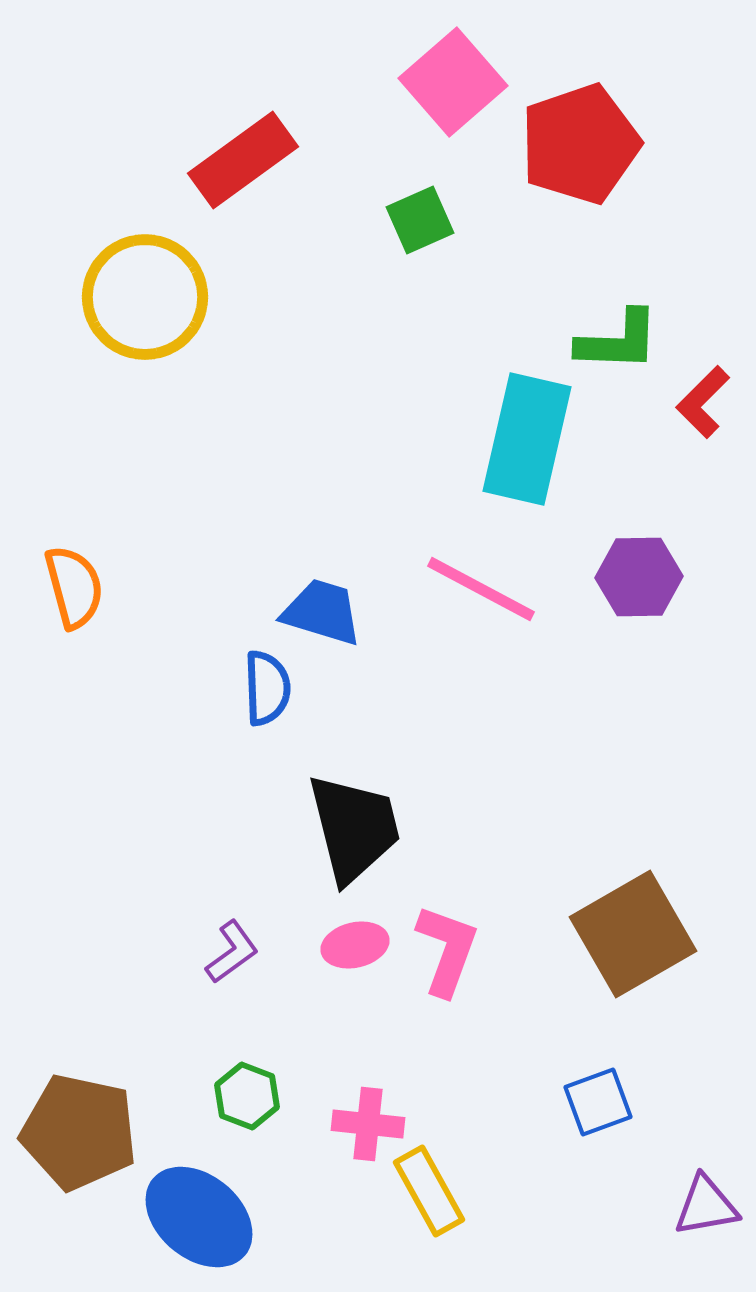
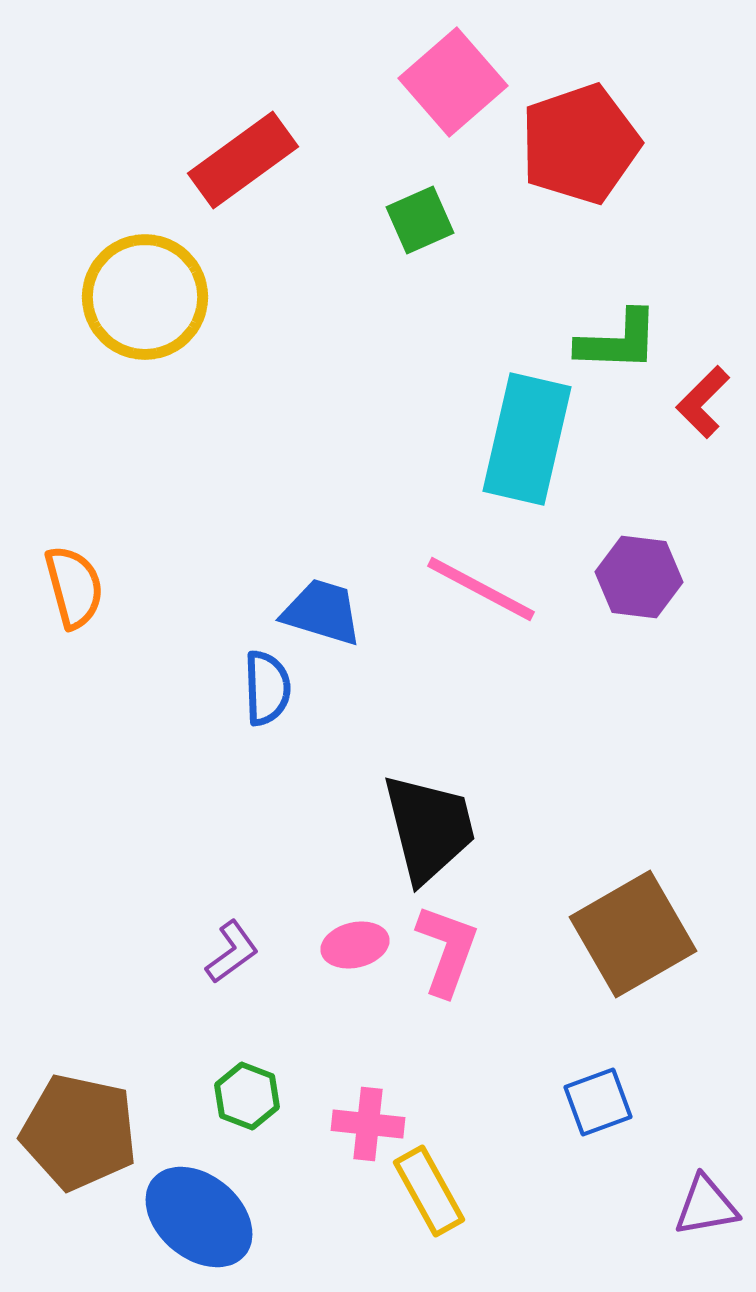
purple hexagon: rotated 8 degrees clockwise
black trapezoid: moved 75 px right
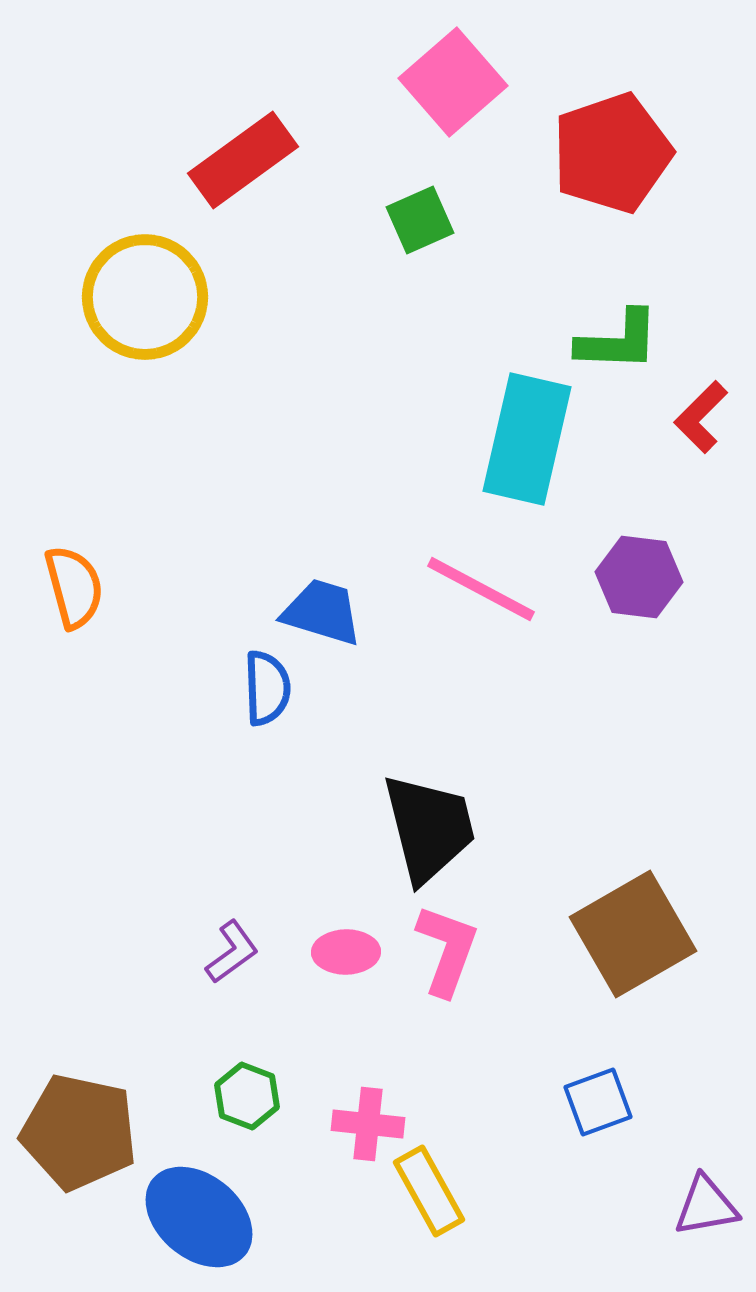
red pentagon: moved 32 px right, 9 px down
red L-shape: moved 2 px left, 15 px down
pink ellipse: moved 9 px left, 7 px down; rotated 12 degrees clockwise
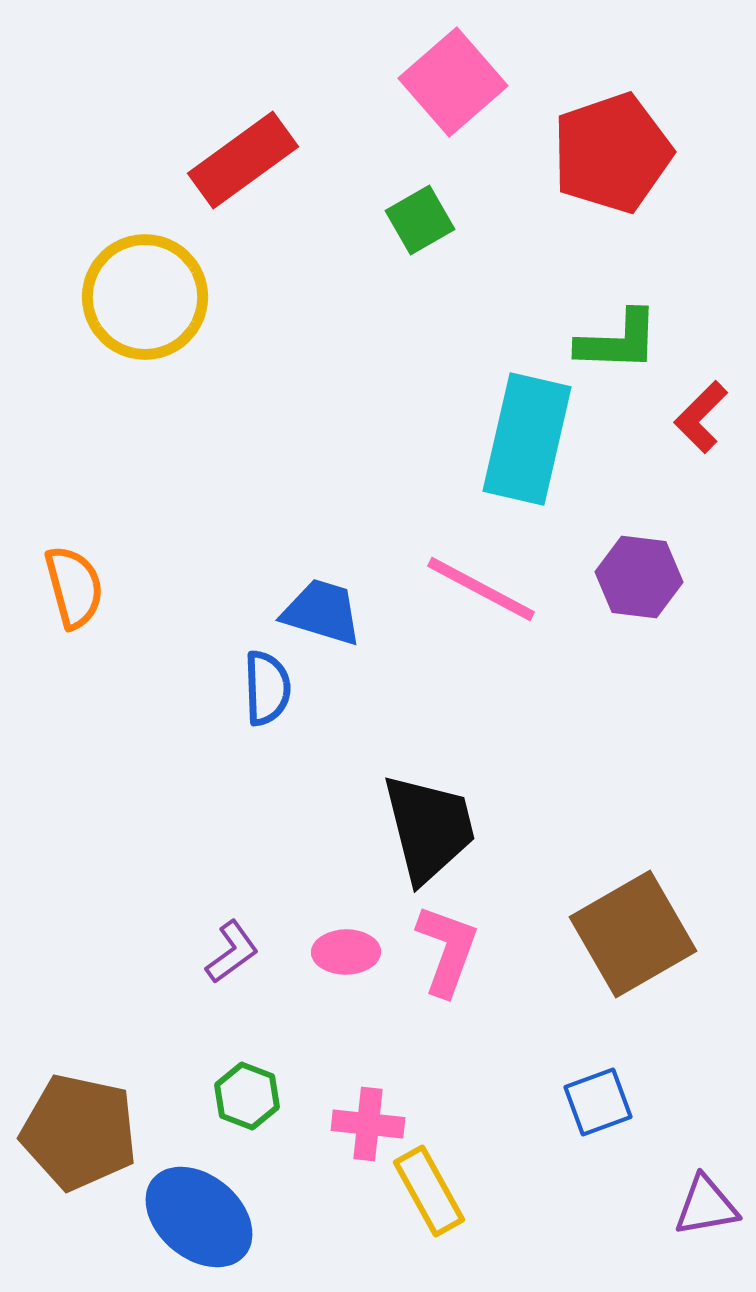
green square: rotated 6 degrees counterclockwise
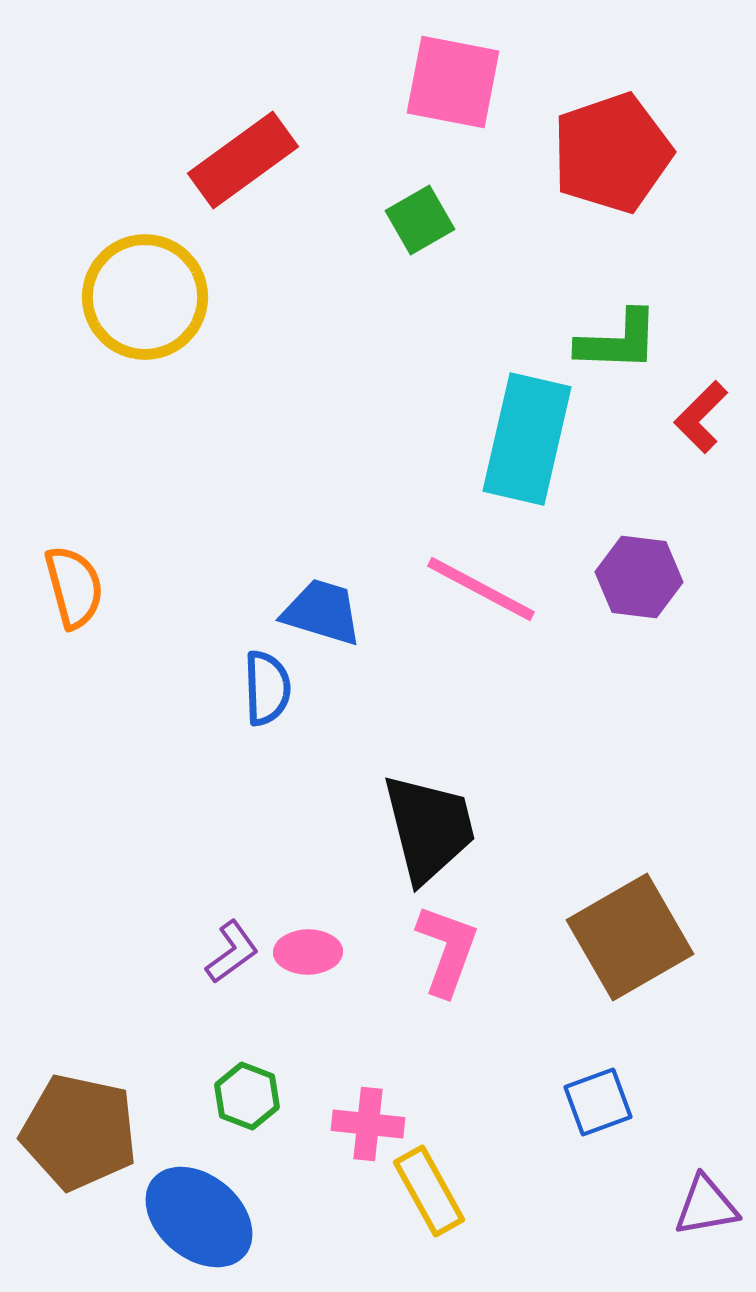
pink square: rotated 38 degrees counterclockwise
brown square: moved 3 px left, 3 px down
pink ellipse: moved 38 px left
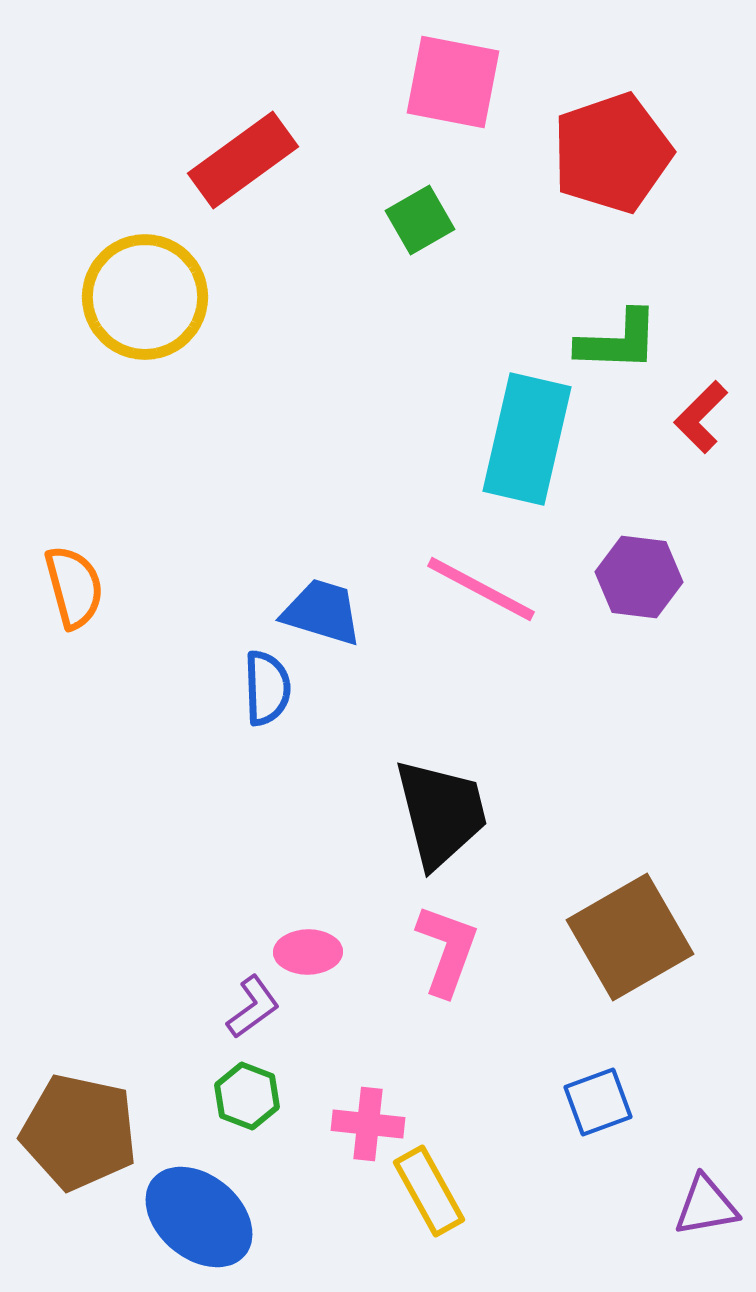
black trapezoid: moved 12 px right, 15 px up
purple L-shape: moved 21 px right, 55 px down
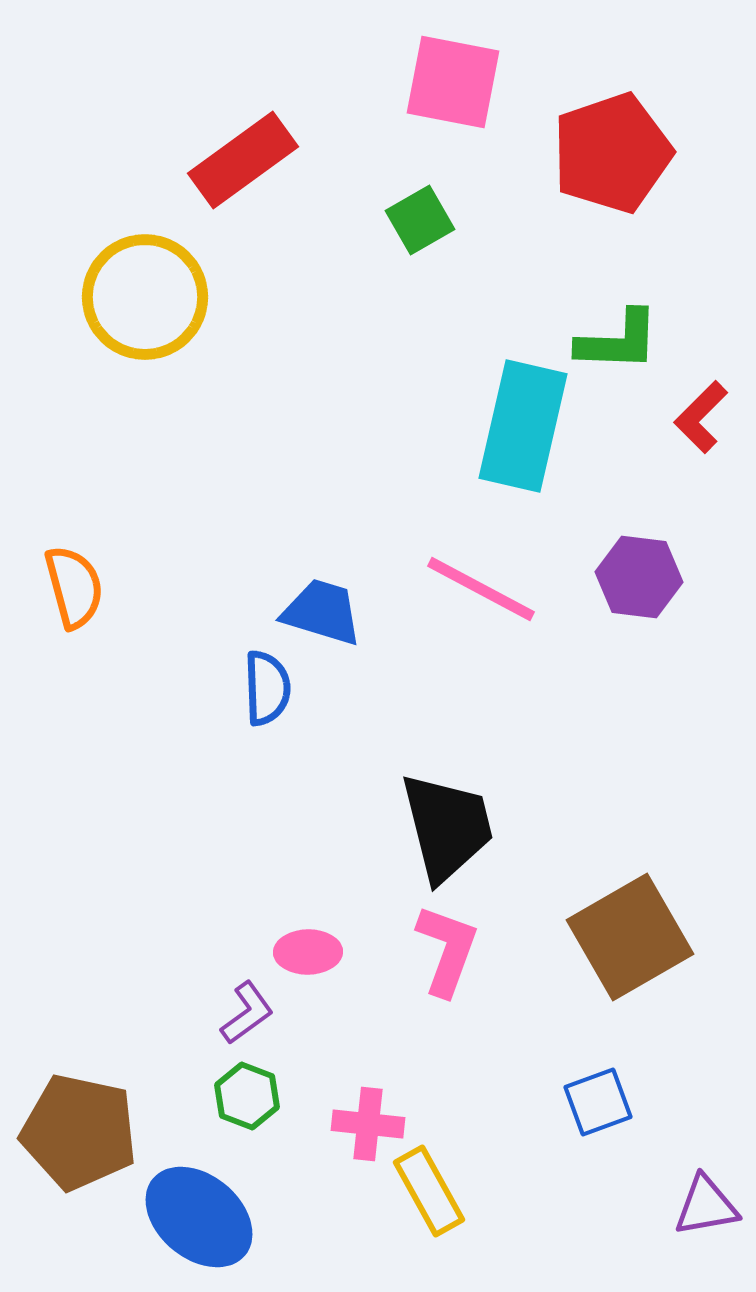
cyan rectangle: moved 4 px left, 13 px up
black trapezoid: moved 6 px right, 14 px down
purple L-shape: moved 6 px left, 6 px down
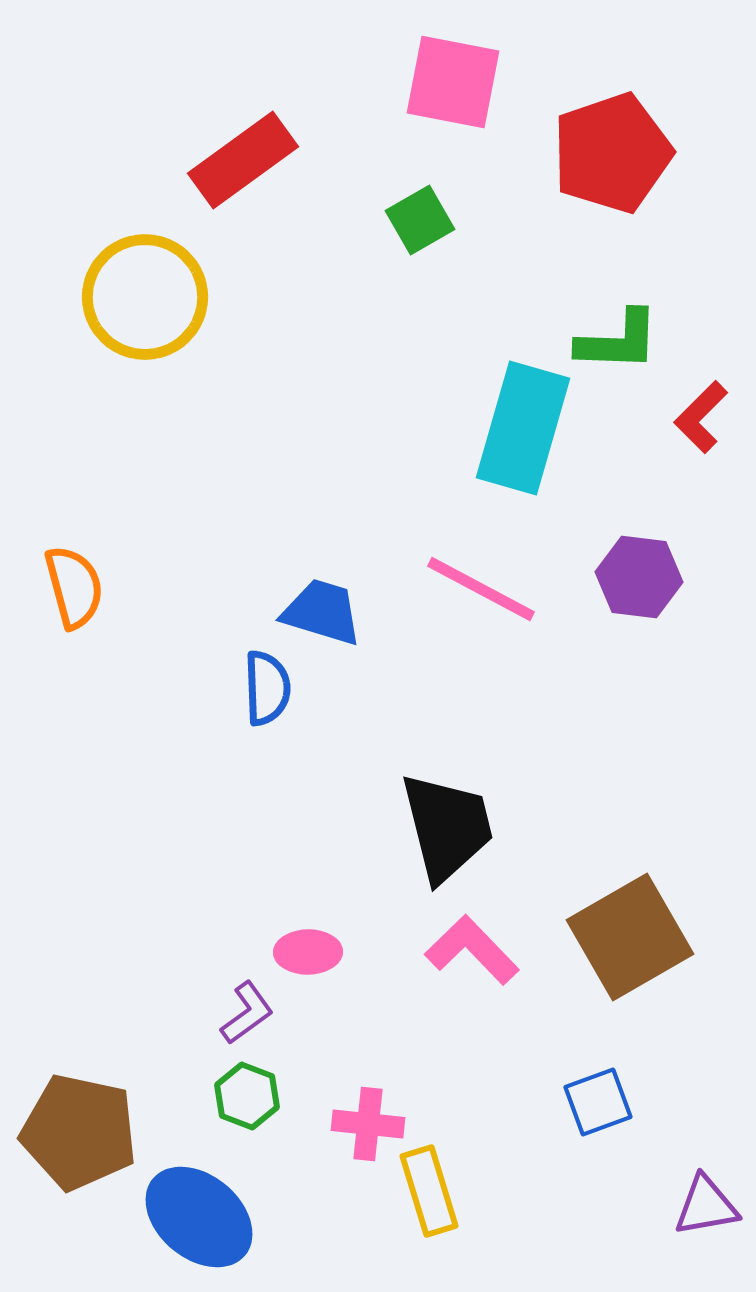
cyan rectangle: moved 2 px down; rotated 3 degrees clockwise
pink L-shape: moved 25 px right; rotated 64 degrees counterclockwise
yellow rectangle: rotated 12 degrees clockwise
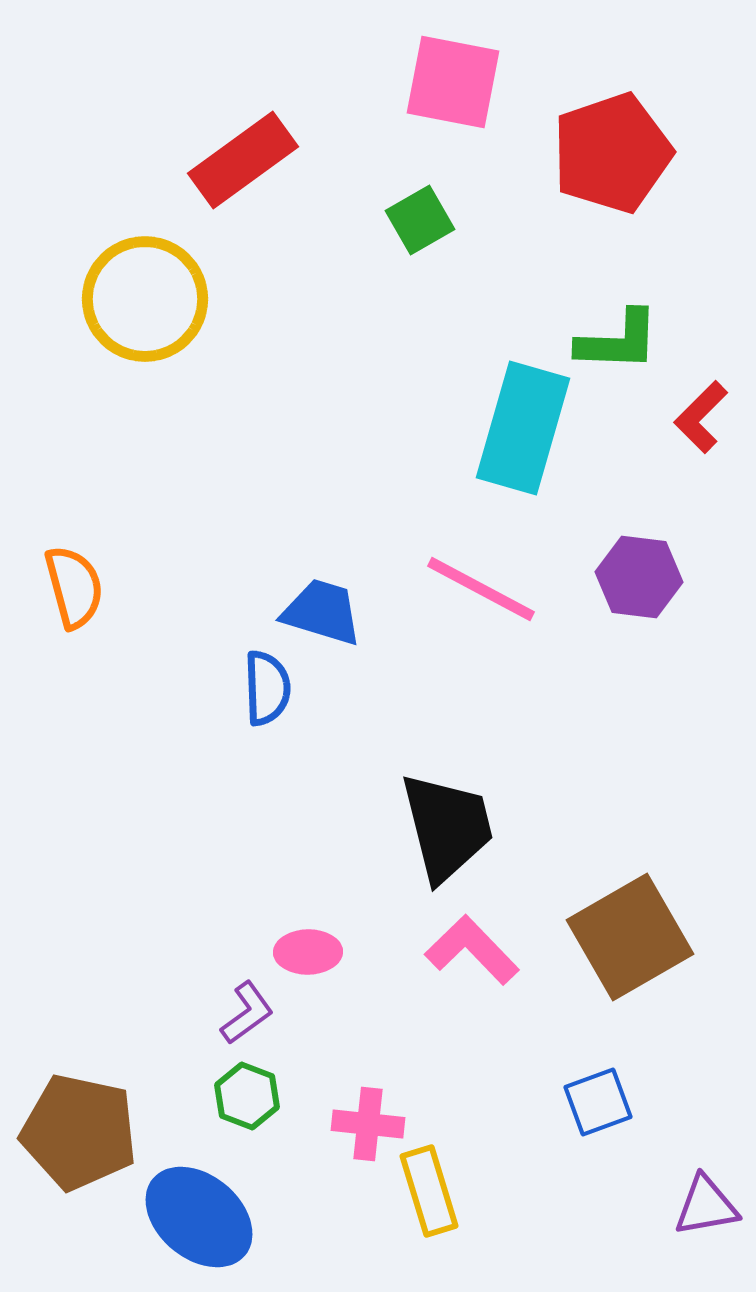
yellow circle: moved 2 px down
